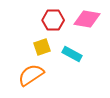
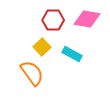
yellow square: rotated 24 degrees counterclockwise
orange semicircle: moved 1 px right, 2 px up; rotated 88 degrees clockwise
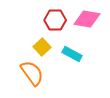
red hexagon: moved 2 px right
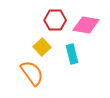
pink diamond: moved 1 px left, 6 px down
cyan rectangle: rotated 48 degrees clockwise
